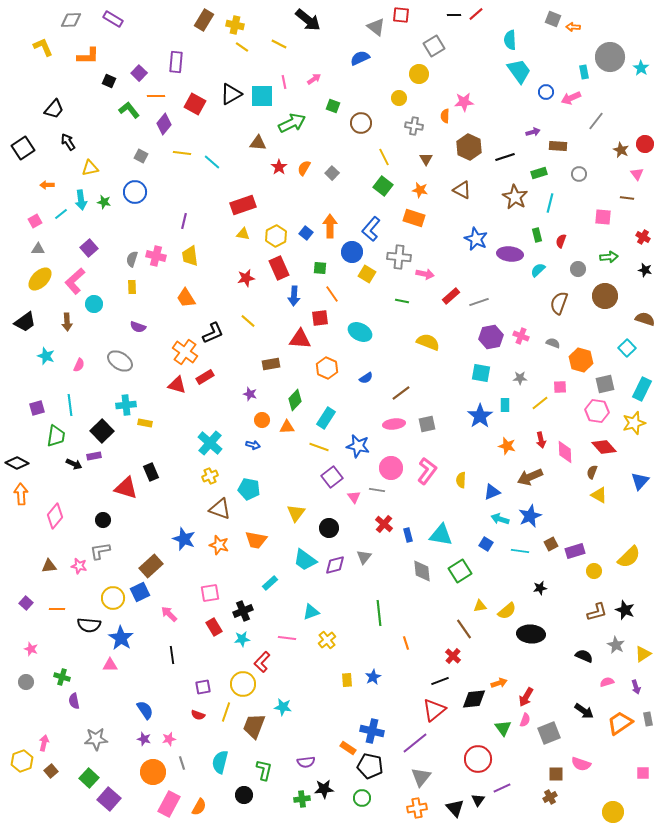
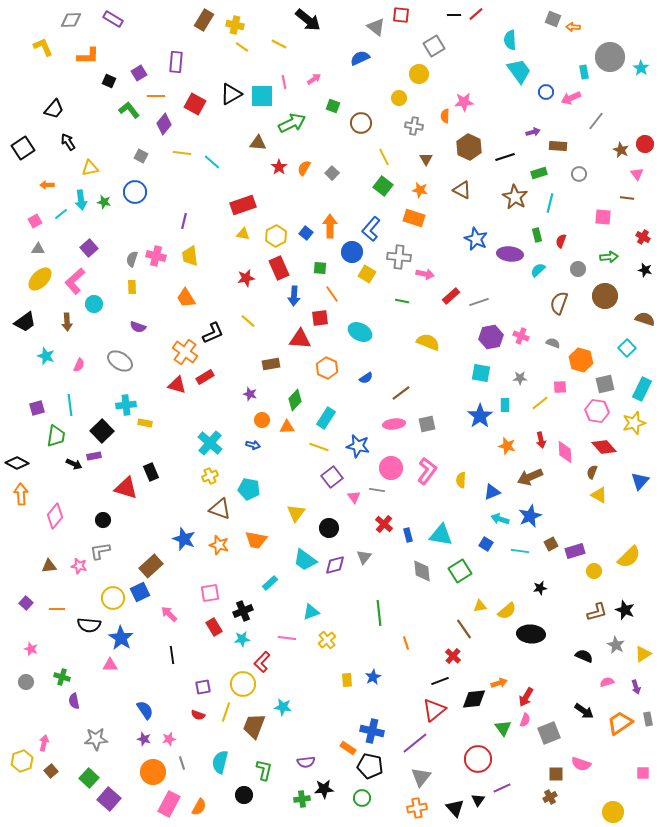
purple square at (139, 73): rotated 14 degrees clockwise
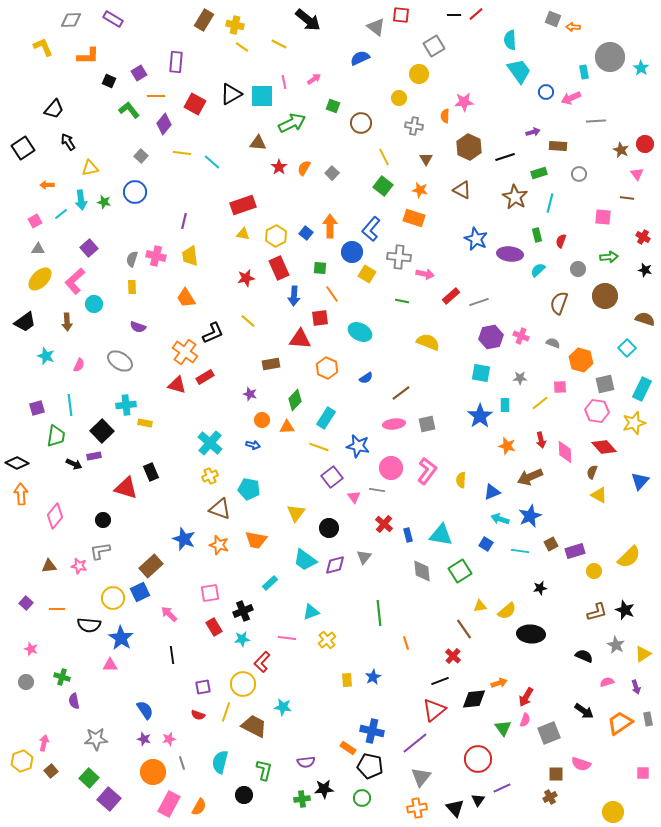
gray line at (596, 121): rotated 48 degrees clockwise
gray square at (141, 156): rotated 16 degrees clockwise
brown trapezoid at (254, 726): rotated 96 degrees clockwise
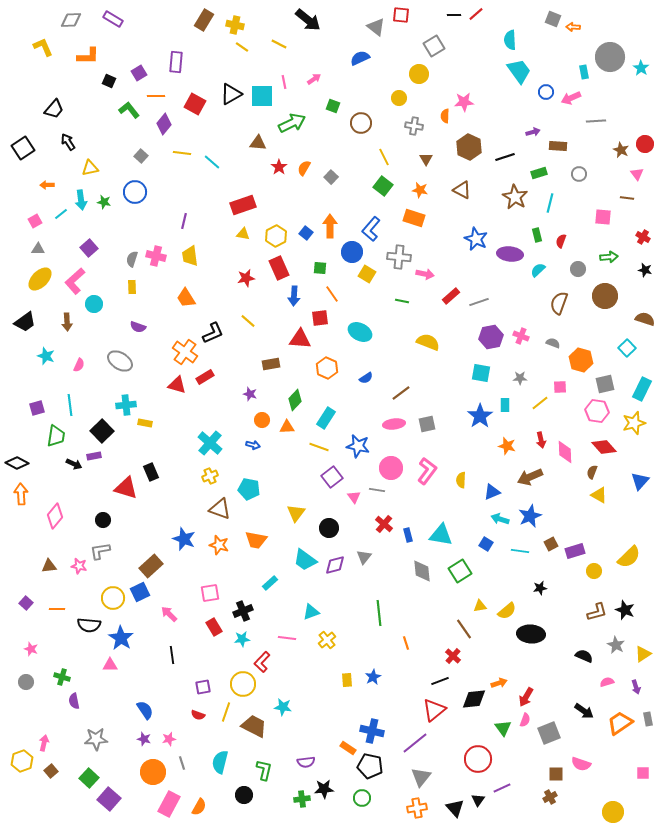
gray square at (332, 173): moved 1 px left, 4 px down
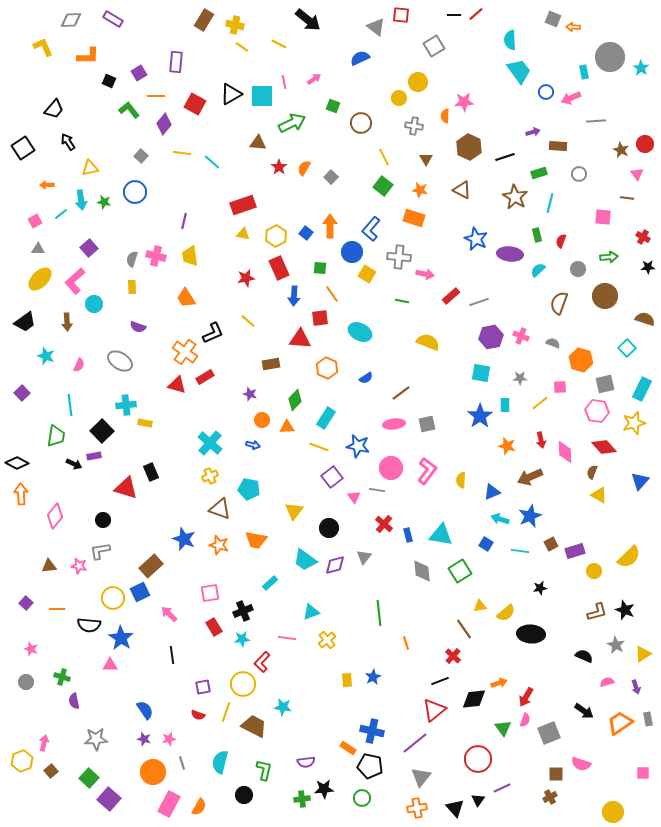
yellow circle at (419, 74): moved 1 px left, 8 px down
black star at (645, 270): moved 3 px right, 3 px up; rotated 16 degrees counterclockwise
purple square at (37, 408): moved 15 px left, 15 px up; rotated 28 degrees counterclockwise
yellow triangle at (296, 513): moved 2 px left, 2 px up
yellow semicircle at (507, 611): moved 1 px left, 2 px down
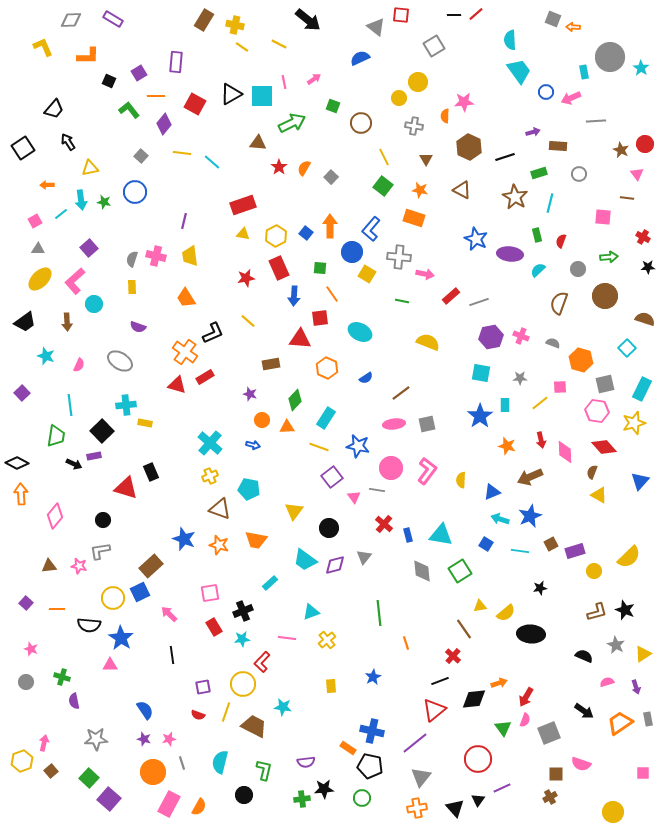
yellow rectangle at (347, 680): moved 16 px left, 6 px down
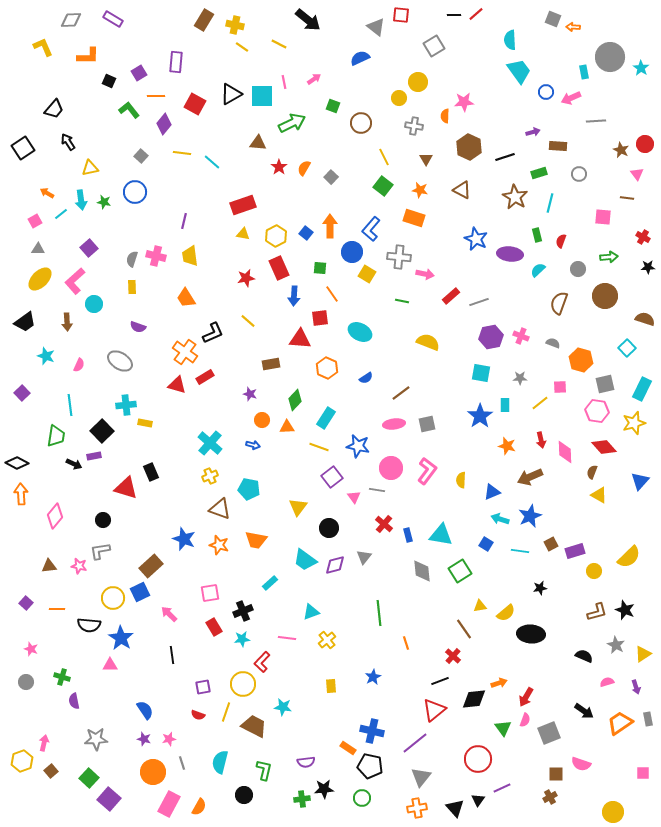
orange arrow at (47, 185): moved 8 px down; rotated 32 degrees clockwise
yellow triangle at (294, 511): moved 4 px right, 4 px up
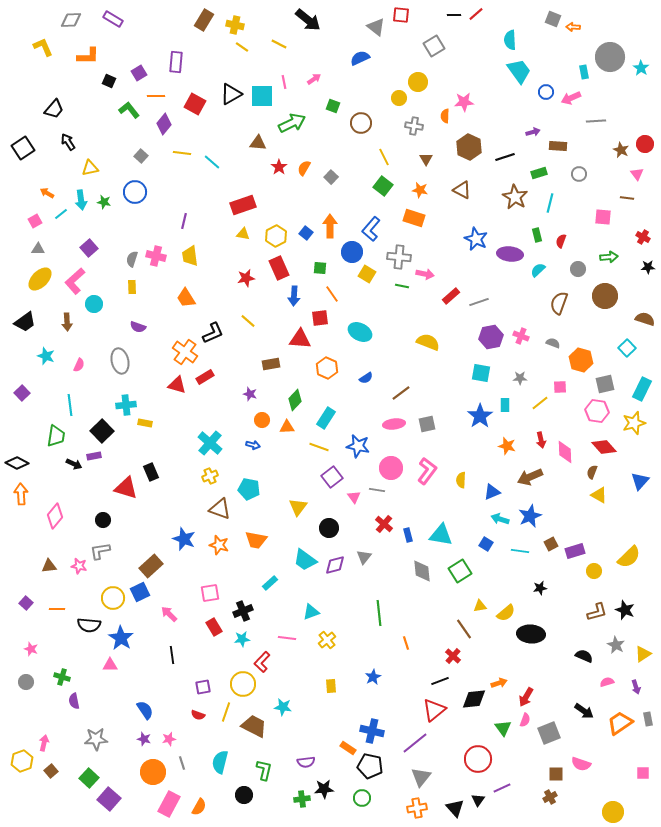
green line at (402, 301): moved 15 px up
gray ellipse at (120, 361): rotated 45 degrees clockwise
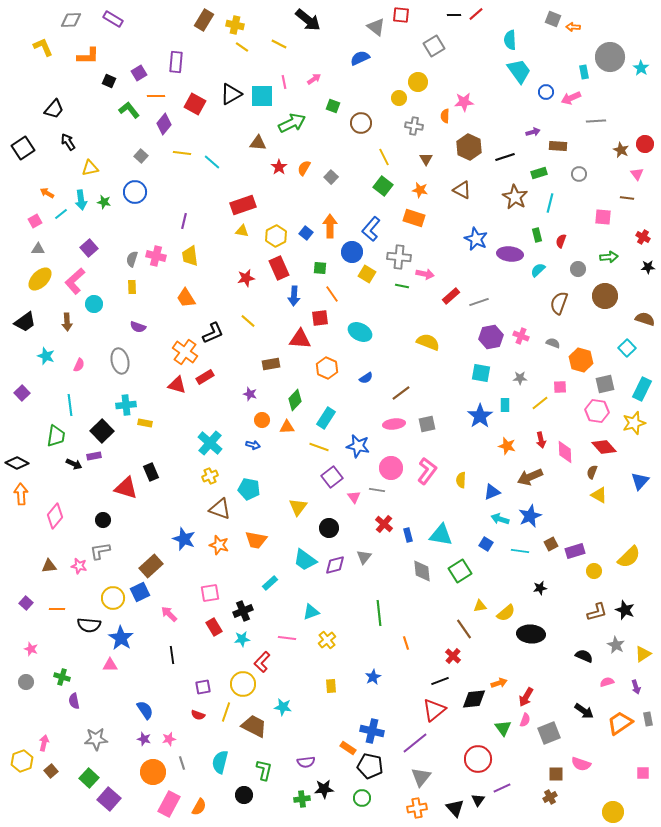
yellow triangle at (243, 234): moved 1 px left, 3 px up
